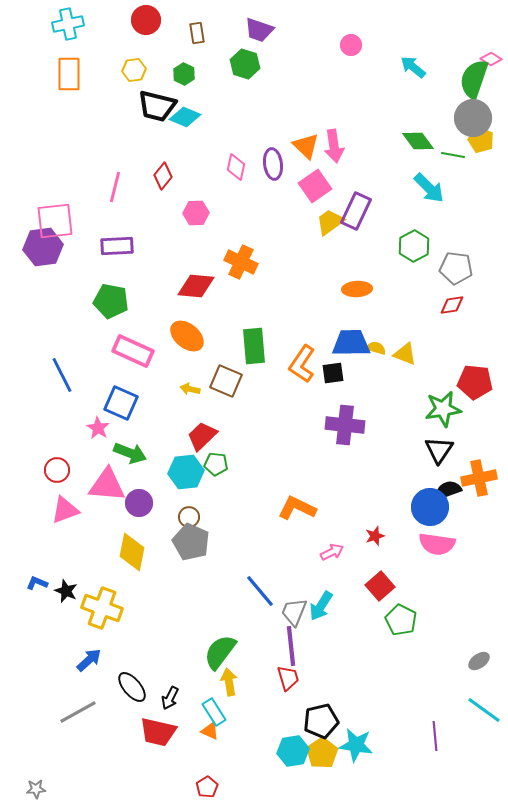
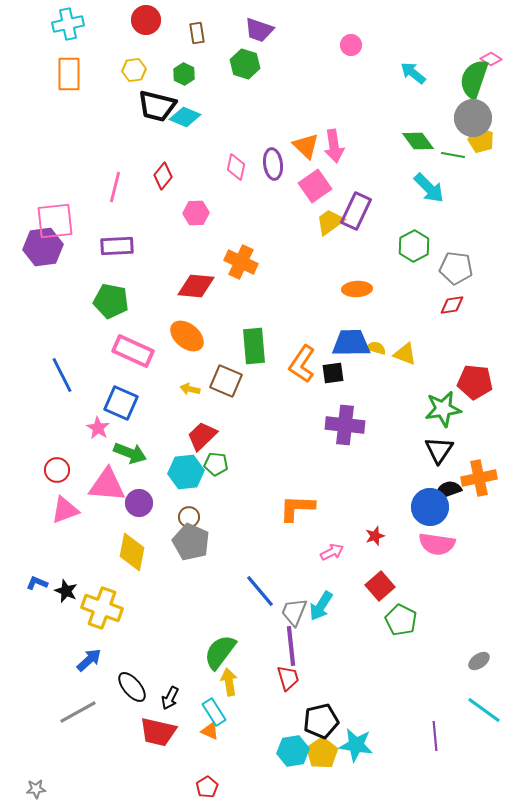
cyan arrow at (413, 67): moved 6 px down
orange L-shape at (297, 508): rotated 24 degrees counterclockwise
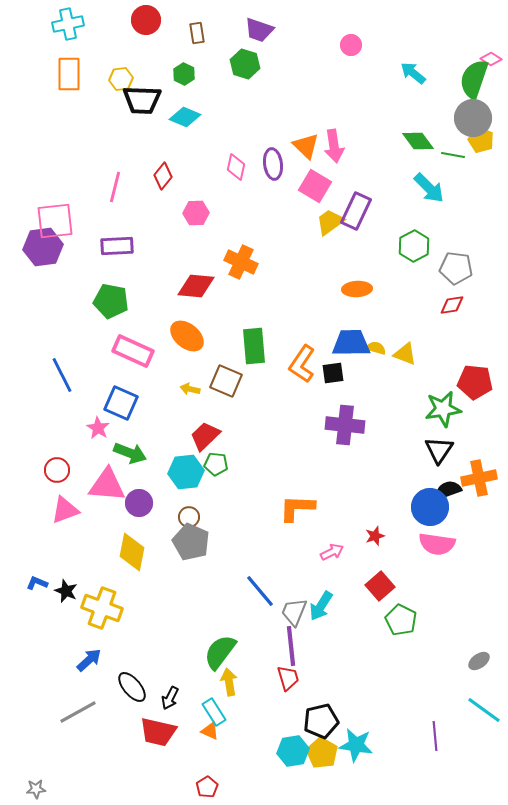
yellow hexagon at (134, 70): moved 13 px left, 9 px down
black trapezoid at (157, 106): moved 15 px left, 6 px up; rotated 12 degrees counterclockwise
pink square at (315, 186): rotated 24 degrees counterclockwise
red trapezoid at (202, 436): moved 3 px right
yellow pentagon at (322, 753): rotated 8 degrees counterclockwise
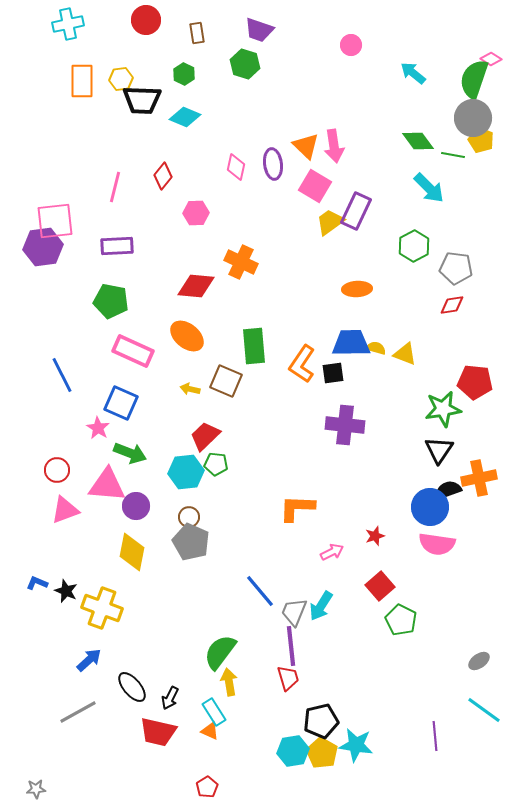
orange rectangle at (69, 74): moved 13 px right, 7 px down
purple circle at (139, 503): moved 3 px left, 3 px down
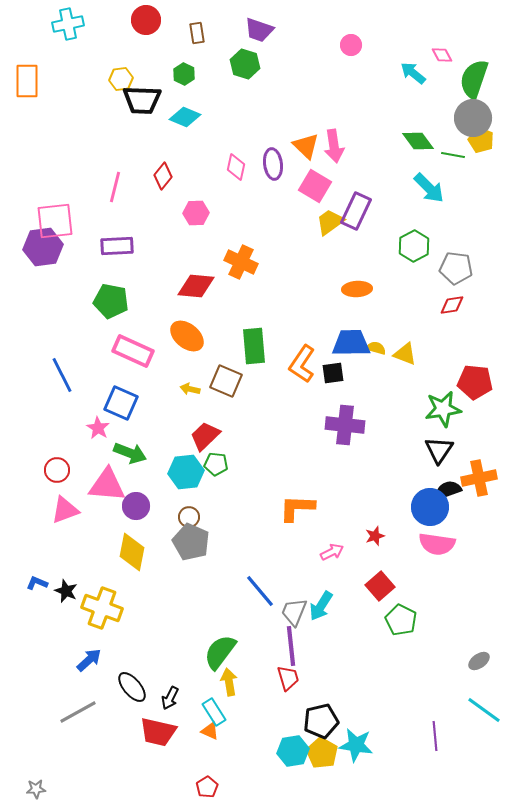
pink diamond at (491, 59): moved 49 px left, 4 px up; rotated 30 degrees clockwise
orange rectangle at (82, 81): moved 55 px left
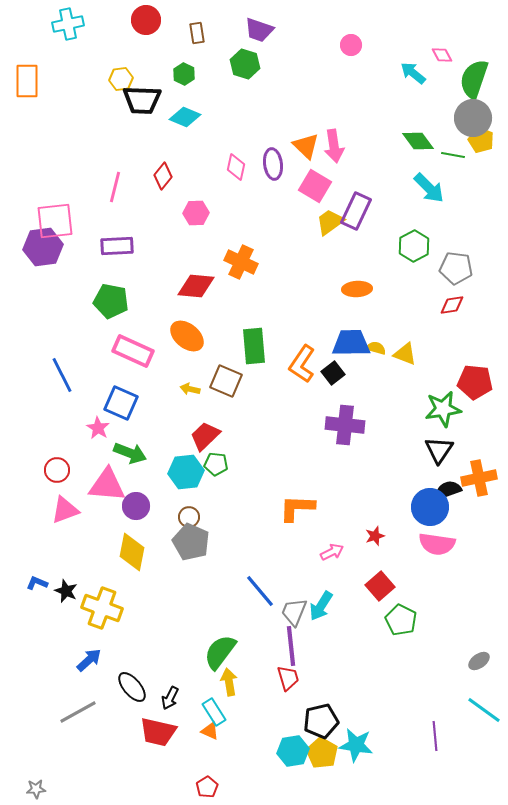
black square at (333, 373): rotated 30 degrees counterclockwise
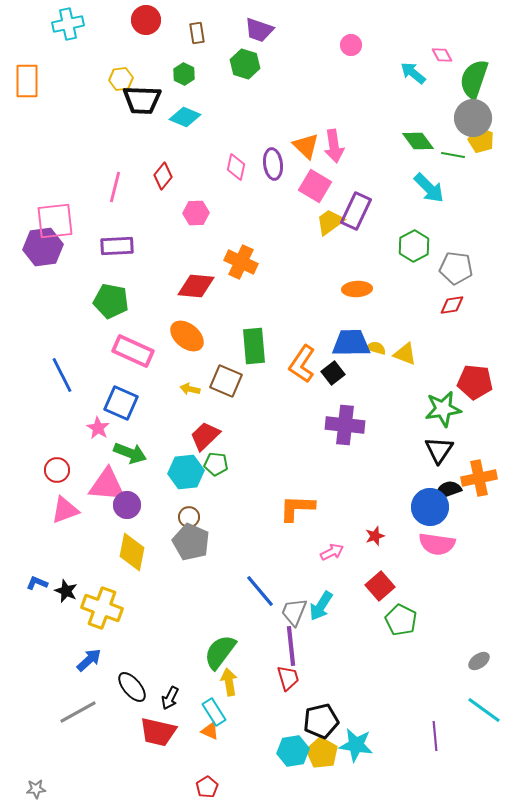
purple circle at (136, 506): moved 9 px left, 1 px up
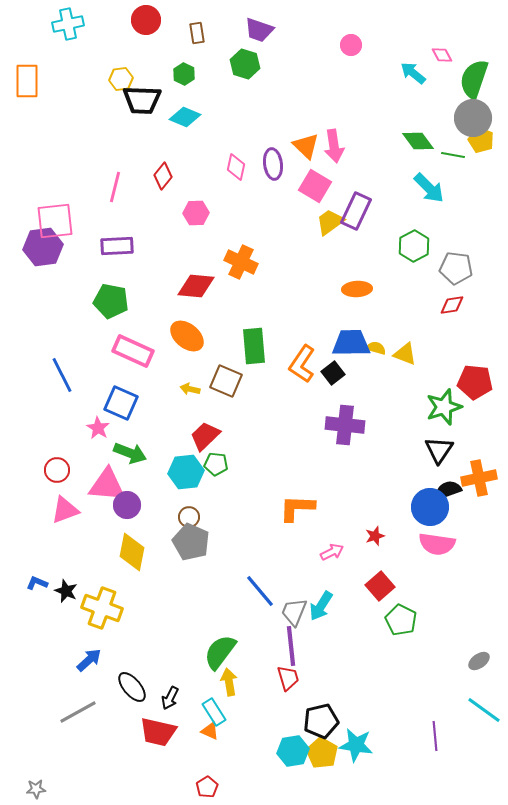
green star at (443, 409): moved 1 px right, 2 px up; rotated 9 degrees counterclockwise
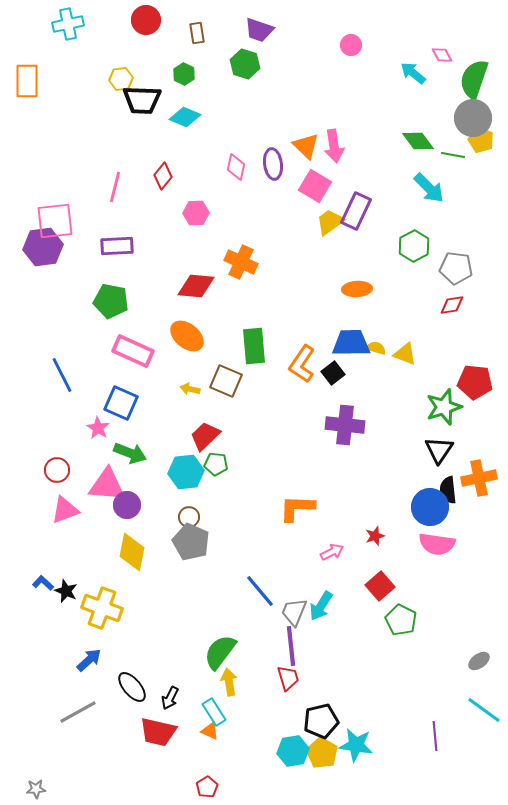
black semicircle at (448, 490): rotated 76 degrees counterclockwise
blue L-shape at (37, 583): moved 6 px right; rotated 20 degrees clockwise
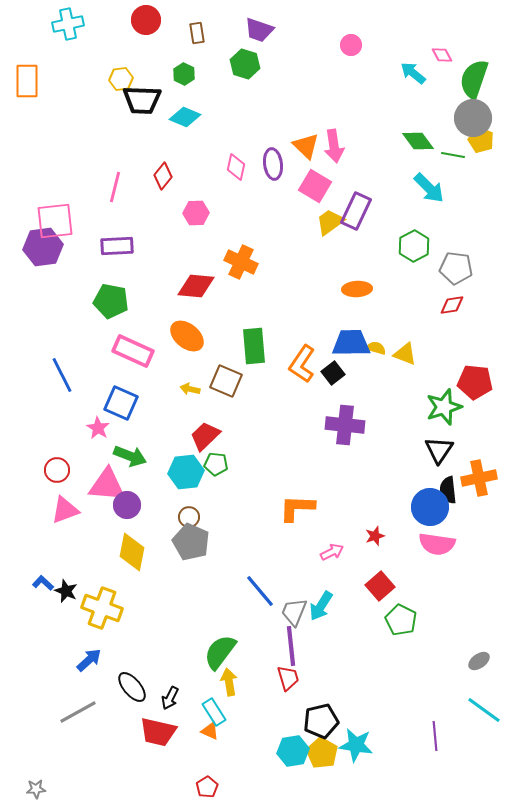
green arrow at (130, 453): moved 3 px down
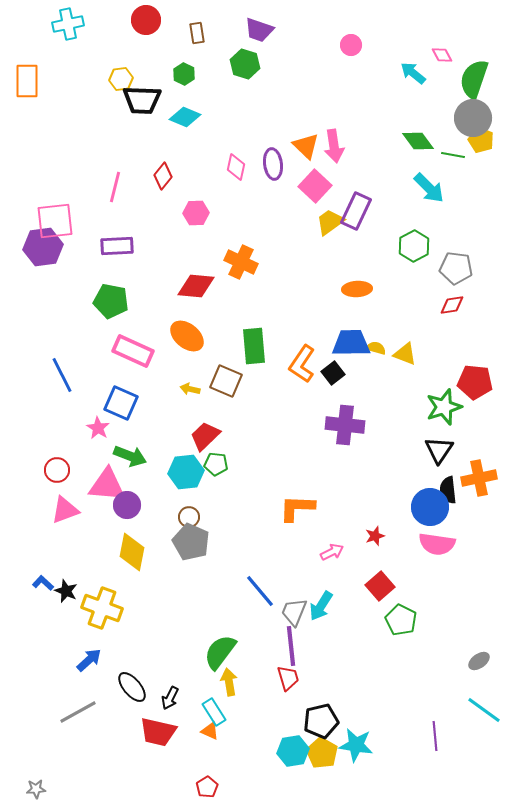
pink square at (315, 186): rotated 12 degrees clockwise
